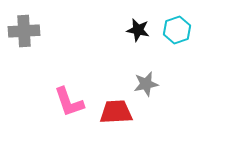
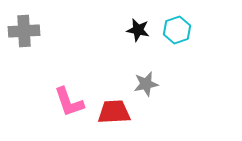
red trapezoid: moved 2 px left
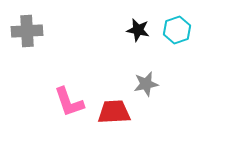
gray cross: moved 3 px right
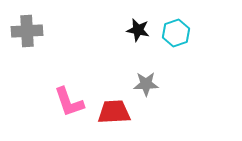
cyan hexagon: moved 1 px left, 3 px down
gray star: rotated 10 degrees clockwise
